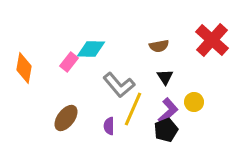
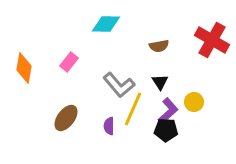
red cross: rotated 12 degrees counterclockwise
cyan diamond: moved 15 px right, 25 px up
black triangle: moved 5 px left, 5 px down
black pentagon: rotated 25 degrees clockwise
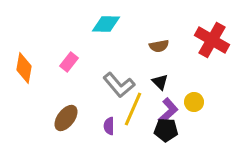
black triangle: rotated 12 degrees counterclockwise
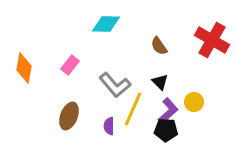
brown semicircle: rotated 66 degrees clockwise
pink rectangle: moved 1 px right, 3 px down
gray L-shape: moved 4 px left
brown ellipse: moved 3 px right, 2 px up; rotated 16 degrees counterclockwise
